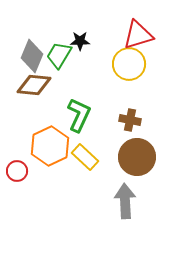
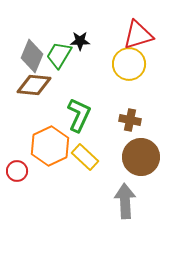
brown circle: moved 4 px right
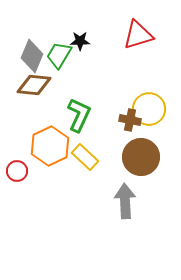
yellow circle: moved 20 px right, 45 px down
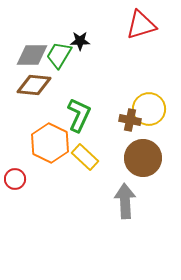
red triangle: moved 3 px right, 10 px up
gray diamond: moved 1 px up; rotated 68 degrees clockwise
orange hexagon: moved 3 px up; rotated 9 degrees counterclockwise
brown circle: moved 2 px right, 1 px down
red circle: moved 2 px left, 8 px down
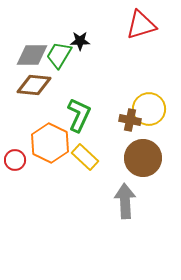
red circle: moved 19 px up
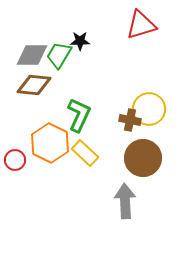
yellow rectangle: moved 4 px up
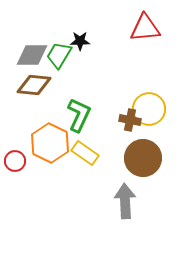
red triangle: moved 4 px right, 3 px down; rotated 12 degrees clockwise
yellow rectangle: rotated 8 degrees counterclockwise
red circle: moved 1 px down
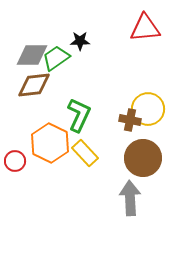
green trapezoid: moved 3 px left, 3 px down; rotated 24 degrees clockwise
brown diamond: rotated 12 degrees counterclockwise
yellow circle: moved 1 px left
yellow rectangle: rotated 12 degrees clockwise
gray arrow: moved 5 px right, 3 px up
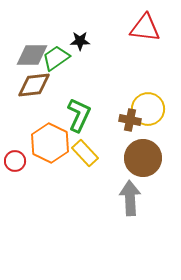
red triangle: rotated 12 degrees clockwise
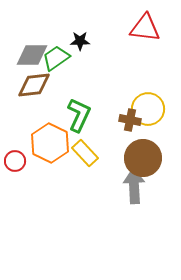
gray arrow: moved 4 px right, 12 px up
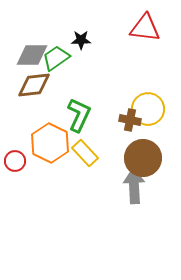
black star: moved 1 px right, 1 px up
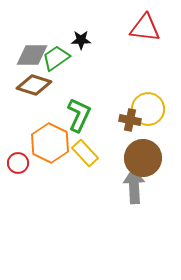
brown diamond: rotated 24 degrees clockwise
red circle: moved 3 px right, 2 px down
